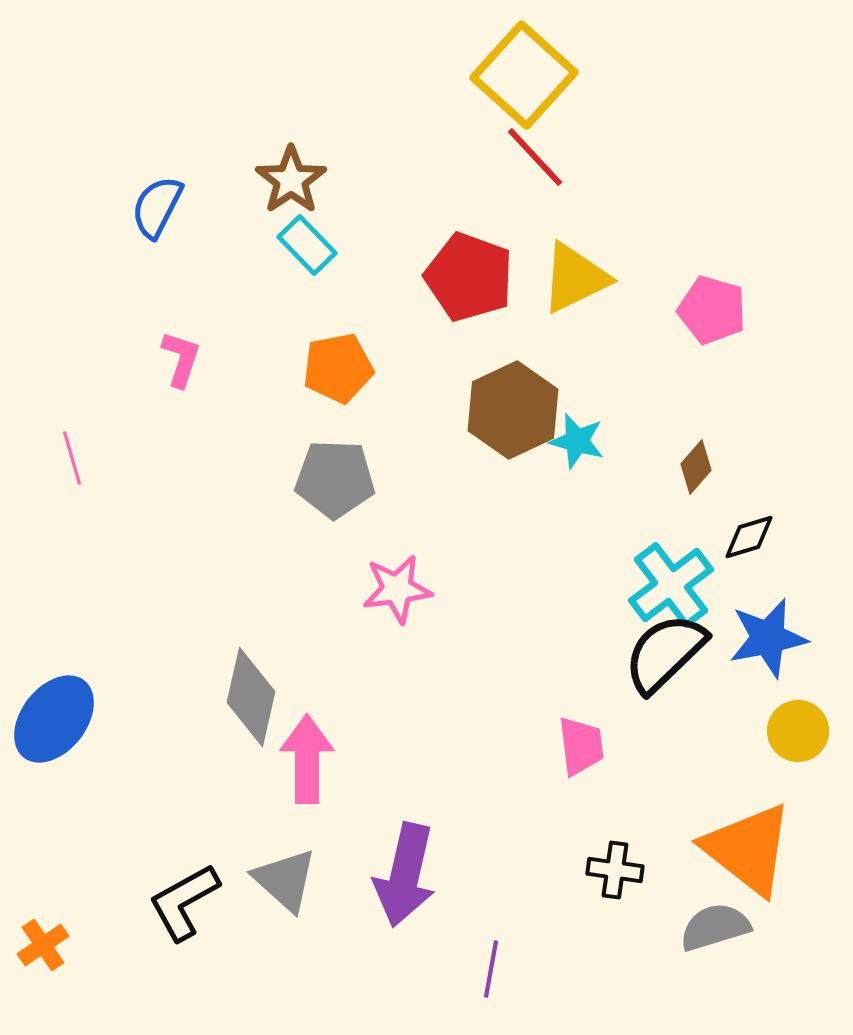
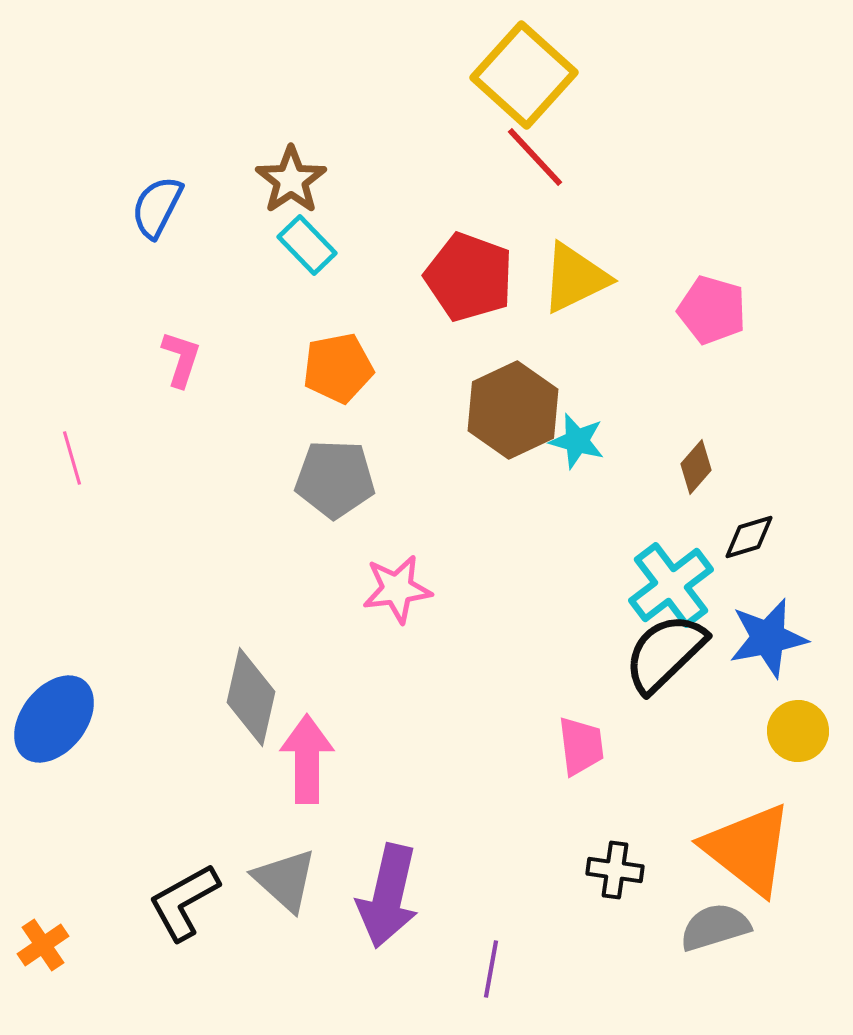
purple arrow: moved 17 px left, 21 px down
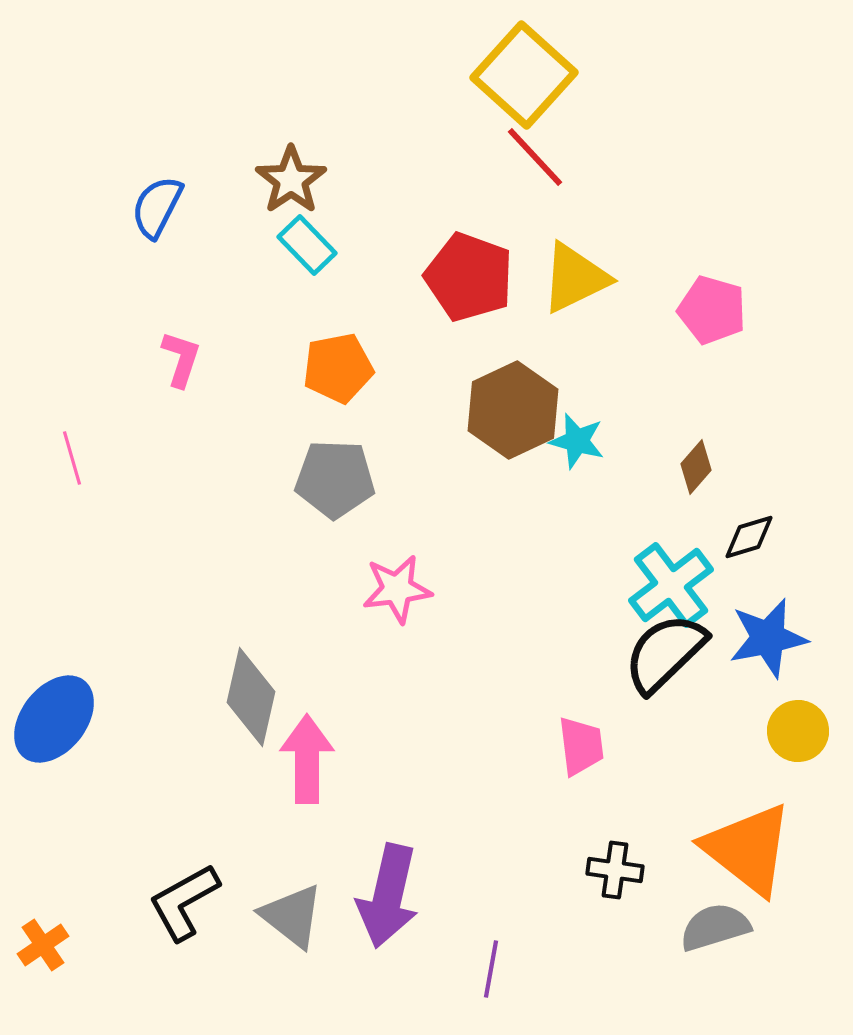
gray triangle: moved 7 px right, 36 px down; rotated 4 degrees counterclockwise
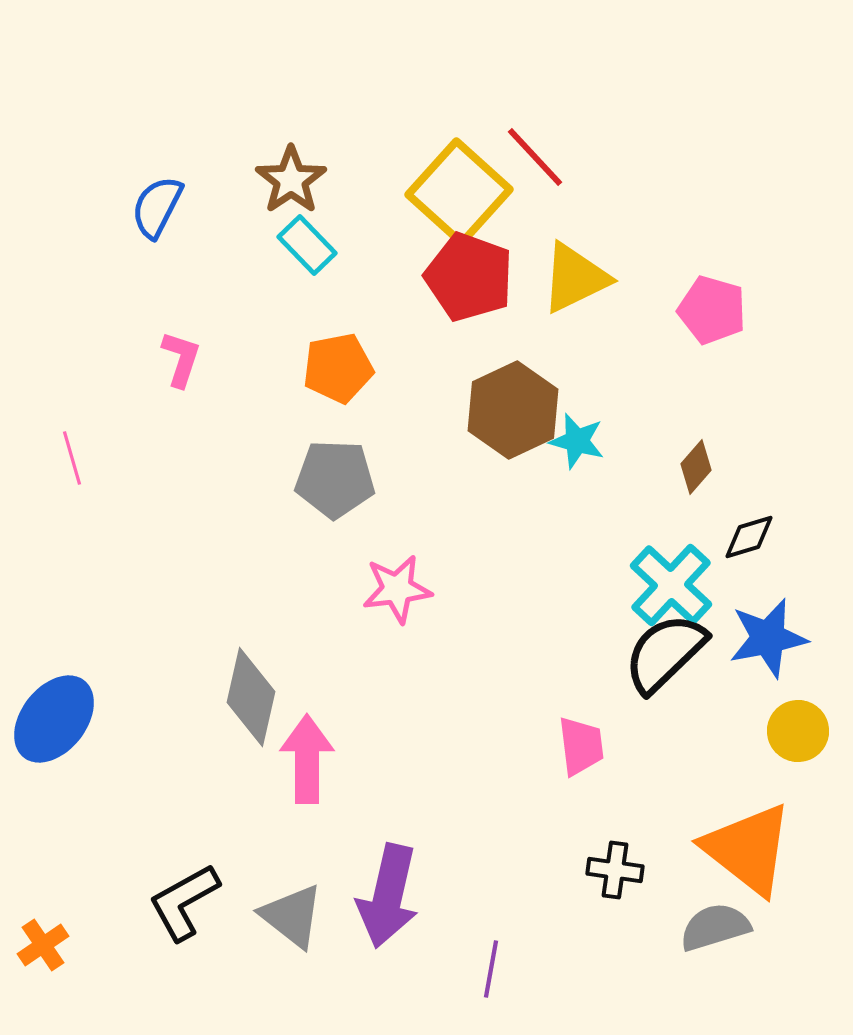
yellow square: moved 65 px left, 117 px down
cyan cross: rotated 10 degrees counterclockwise
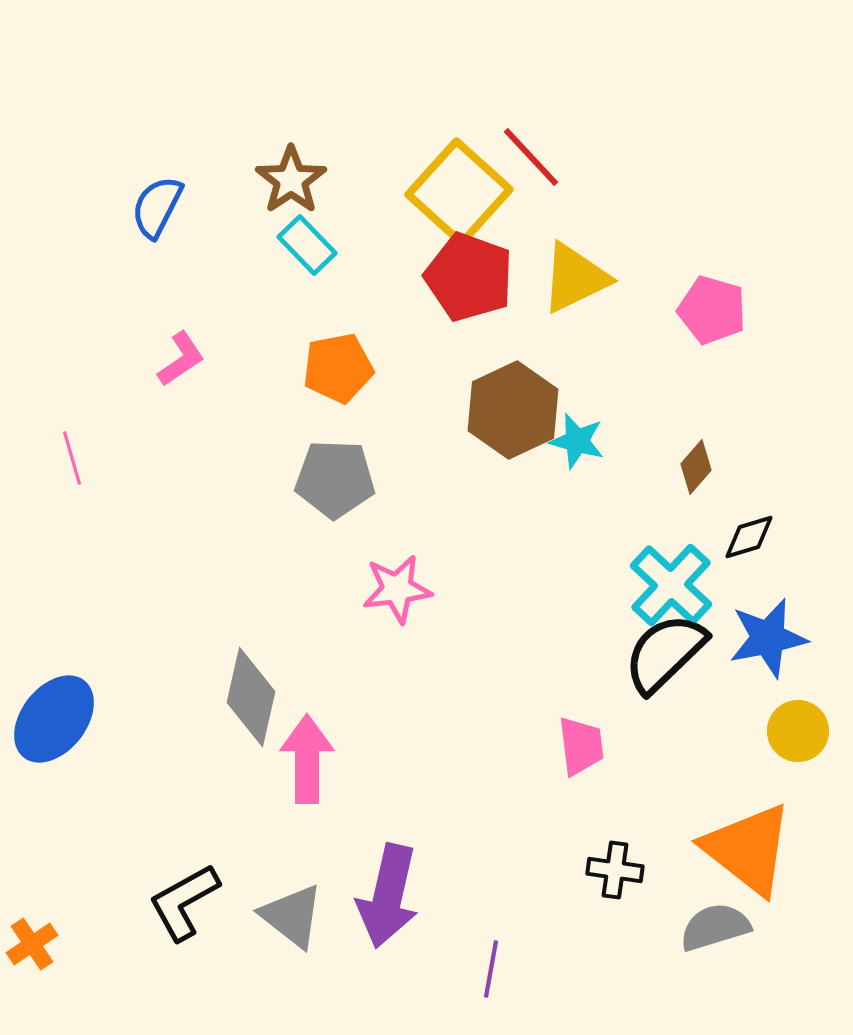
red line: moved 4 px left
pink L-shape: rotated 38 degrees clockwise
orange cross: moved 11 px left, 1 px up
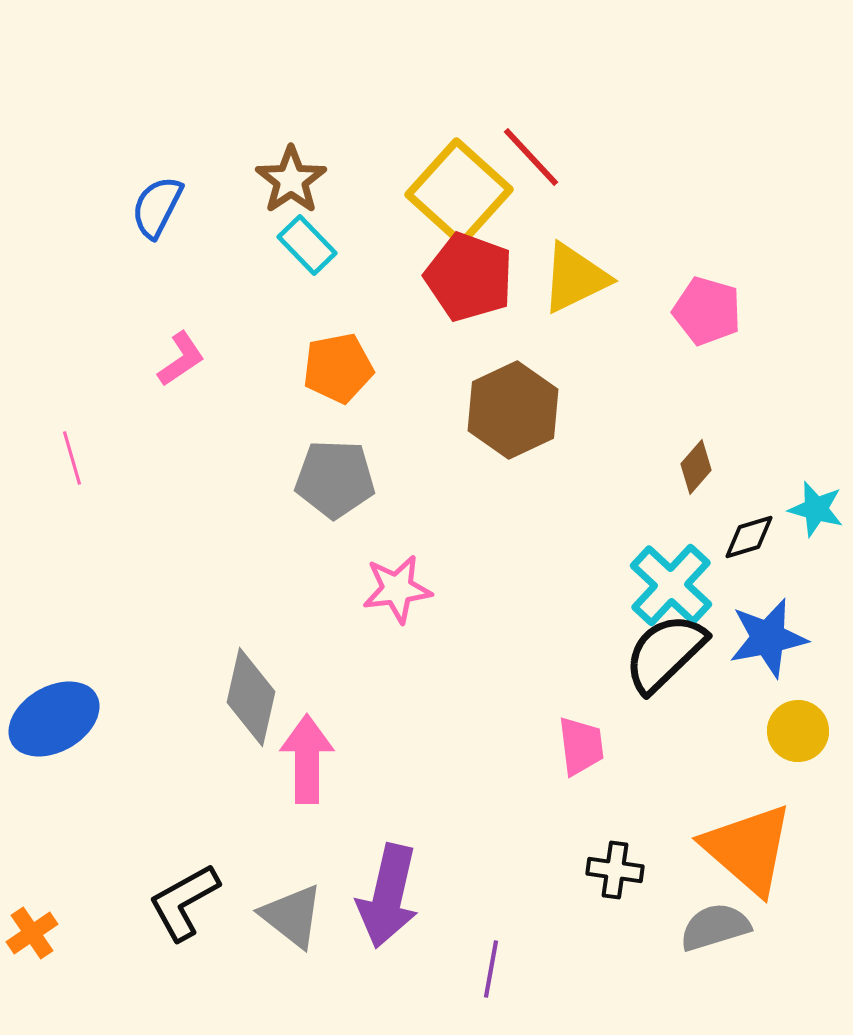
pink pentagon: moved 5 px left, 1 px down
cyan star: moved 239 px right, 68 px down
blue ellipse: rotated 22 degrees clockwise
orange triangle: rotated 3 degrees clockwise
orange cross: moved 11 px up
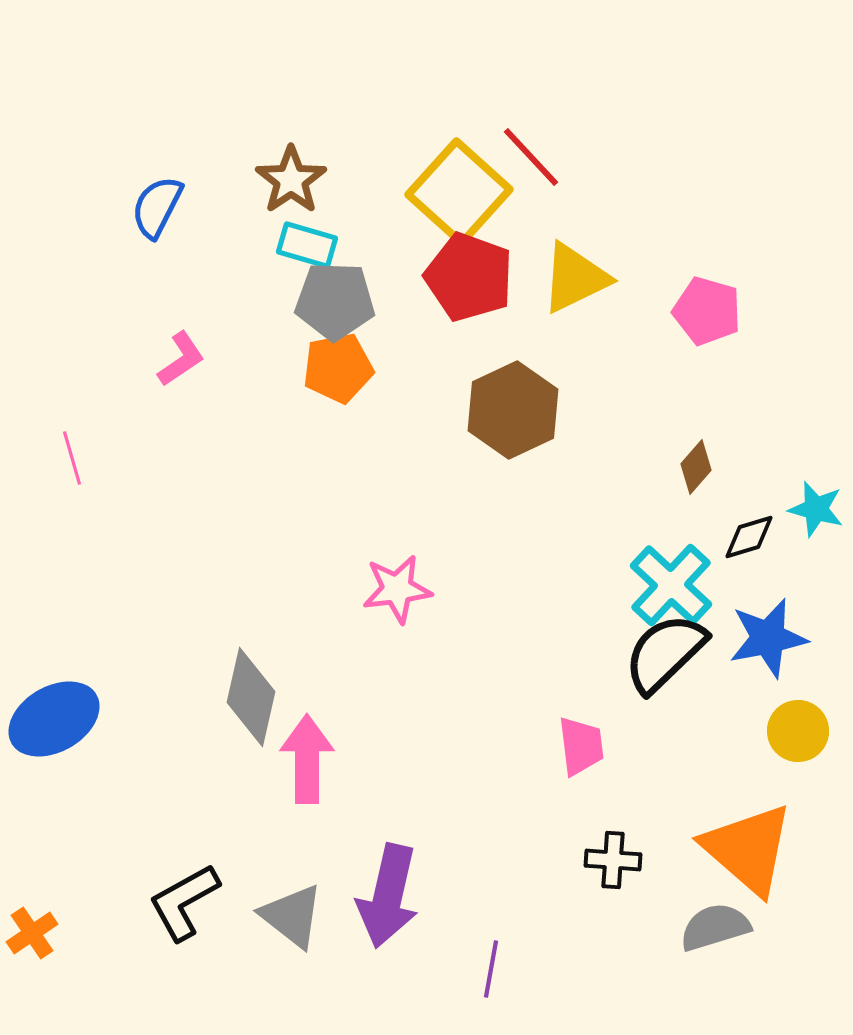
cyan rectangle: rotated 30 degrees counterclockwise
gray pentagon: moved 178 px up
black cross: moved 2 px left, 10 px up; rotated 4 degrees counterclockwise
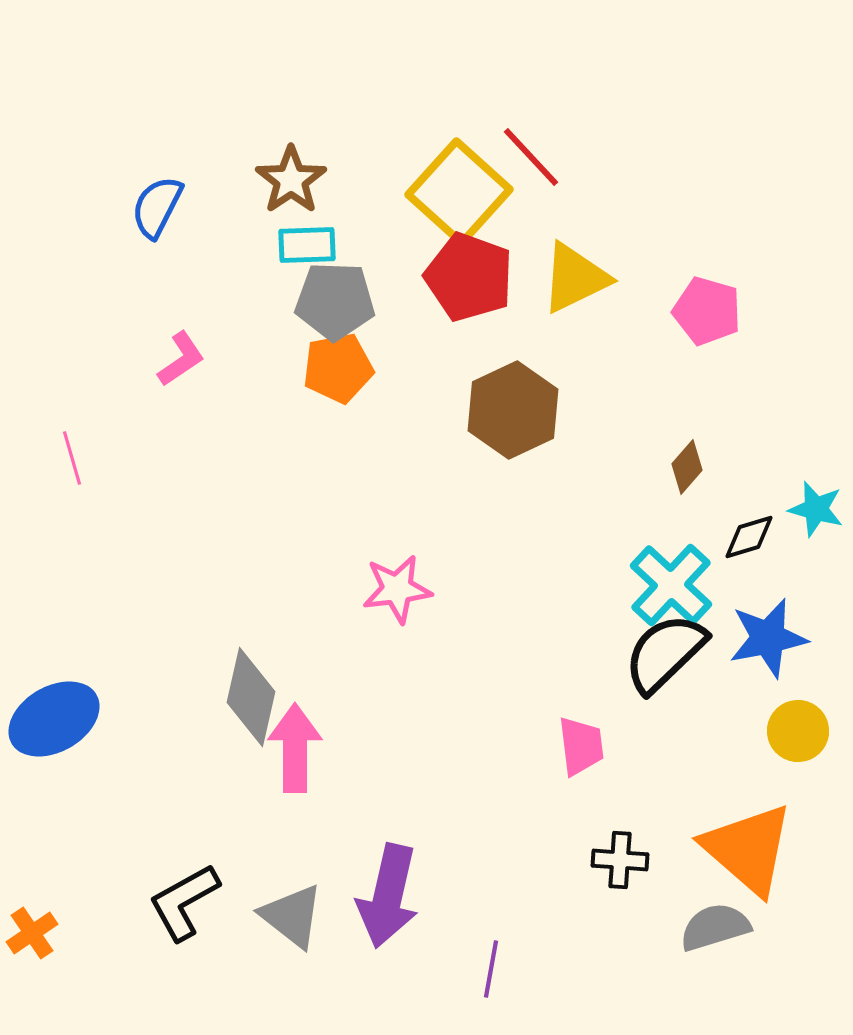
cyan rectangle: rotated 18 degrees counterclockwise
brown diamond: moved 9 px left
pink arrow: moved 12 px left, 11 px up
black cross: moved 7 px right
